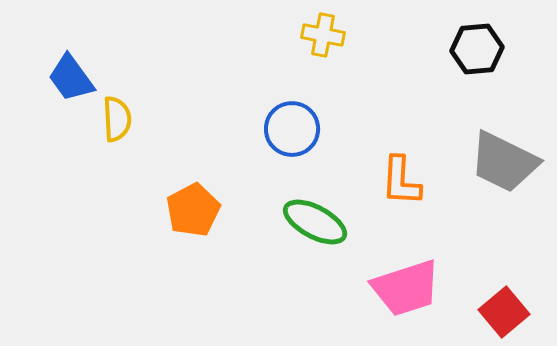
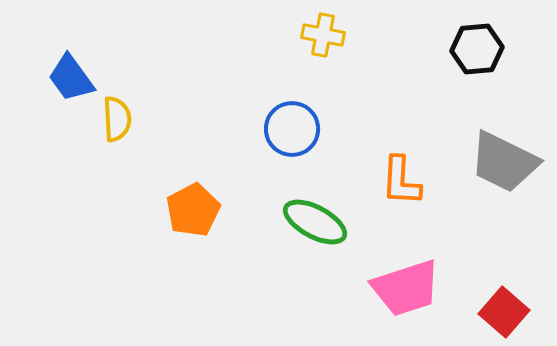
red square: rotated 9 degrees counterclockwise
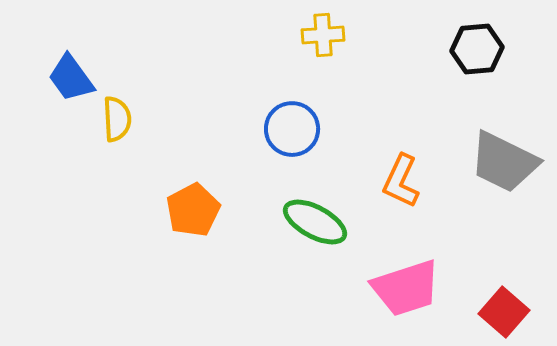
yellow cross: rotated 15 degrees counterclockwise
orange L-shape: rotated 22 degrees clockwise
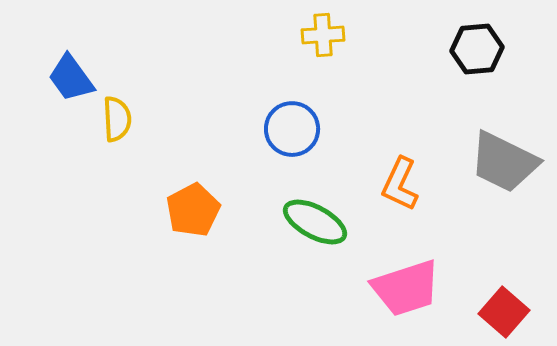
orange L-shape: moved 1 px left, 3 px down
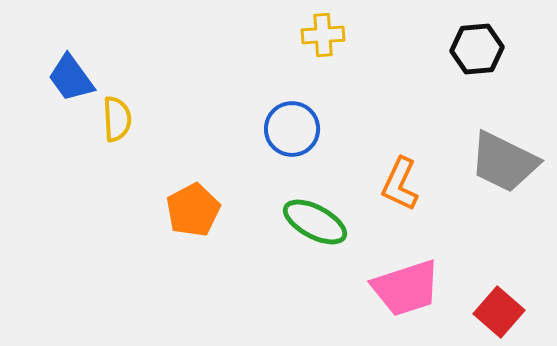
red square: moved 5 px left
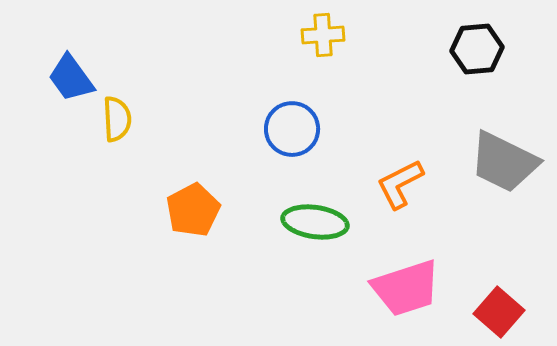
orange L-shape: rotated 38 degrees clockwise
green ellipse: rotated 20 degrees counterclockwise
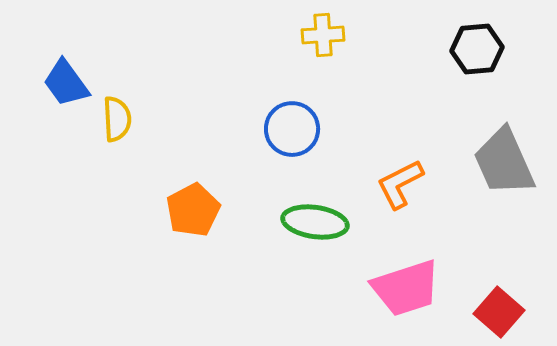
blue trapezoid: moved 5 px left, 5 px down
gray trapezoid: rotated 40 degrees clockwise
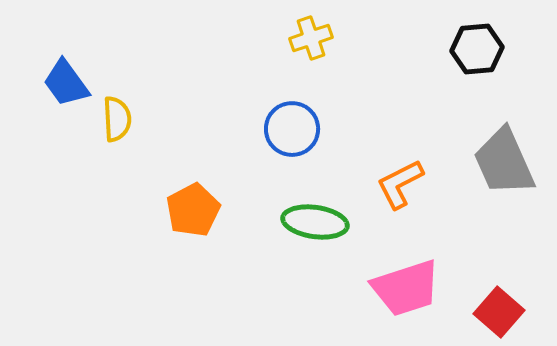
yellow cross: moved 12 px left, 3 px down; rotated 15 degrees counterclockwise
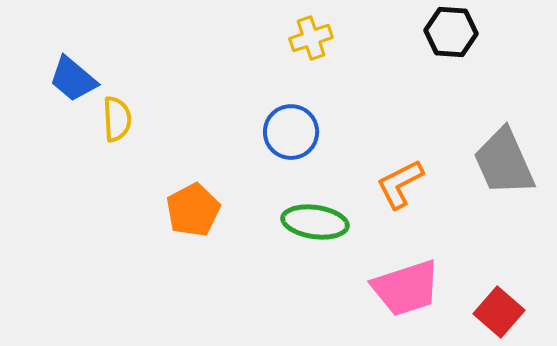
black hexagon: moved 26 px left, 17 px up; rotated 9 degrees clockwise
blue trapezoid: moved 7 px right, 4 px up; rotated 14 degrees counterclockwise
blue circle: moved 1 px left, 3 px down
